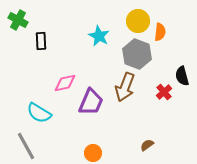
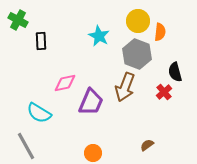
black semicircle: moved 7 px left, 4 px up
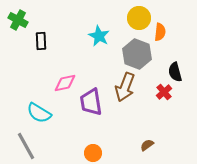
yellow circle: moved 1 px right, 3 px up
purple trapezoid: rotated 148 degrees clockwise
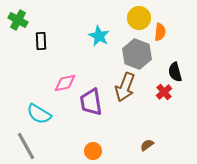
cyan semicircle: moved 1 px down
orange circle: moved 2 px up
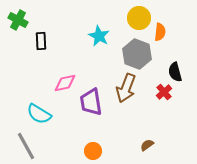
brown arrow: moved 1 px right, 1 px down
